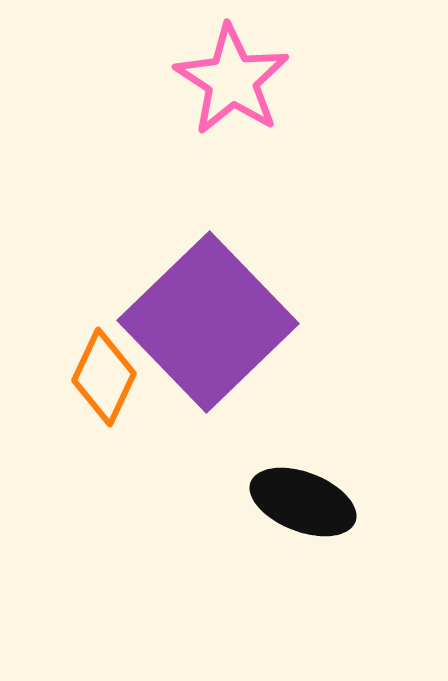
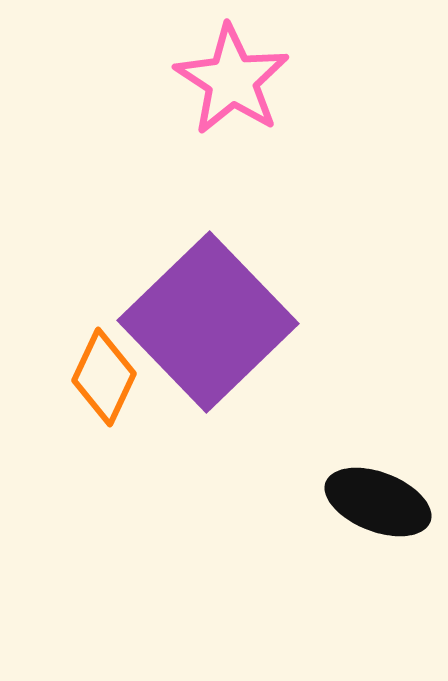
black ellipse: moved 75 px right
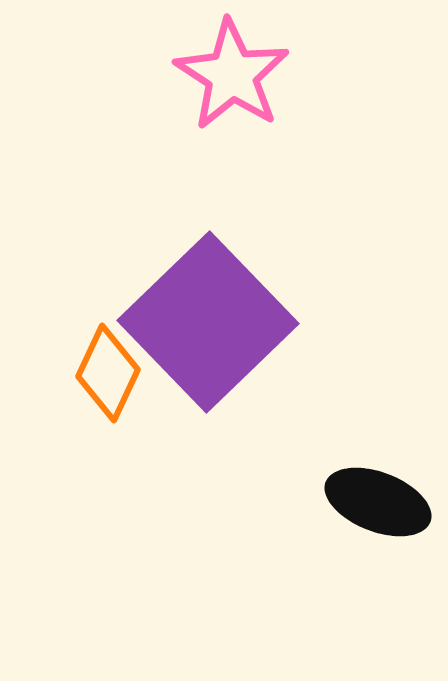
pink star: moved 5 px up
orange diamond: moved 4 px right, 4 px up
